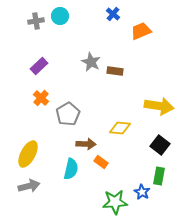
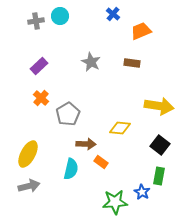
brown rectangle: moved 17 px right, 8 px up
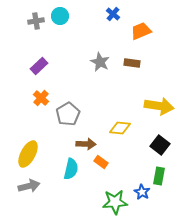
gray star: moved 9 px right
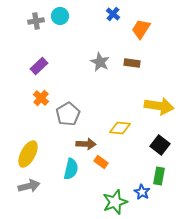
orange trapezoid: moved 2 px up; rotated 35 degrees counterclockwise
green star: rotated 15 degrees counterclockwise
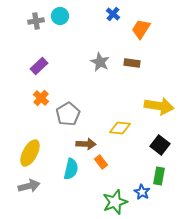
yellow ellipse: moved 2 px right, 1 px up
orange rectangle: rotated 16 degrees clockwise
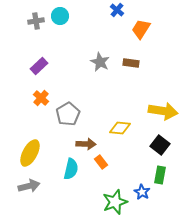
blue cross: moved 4 px right, 4 px up
brown rectangle: moved 1 px left
yellow arrow: moved 4 px right, 5 px down
green rectangle: moved 1 px right, 1 px up
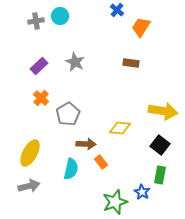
orange trapezoid: moved 2 px up
gray star: moved 25 px left
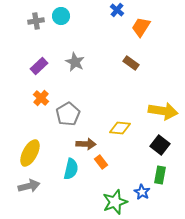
cyan circle: moved 1 px right
brown rectangle: rotated 28 degrees clockwise
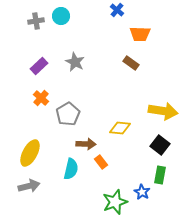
orange trapezoid: moved 1 px left, 7 px down; rotated 120 degrees counterclockwise
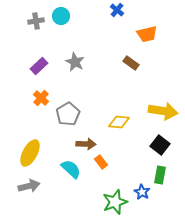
orange trapezoid: moved 7 px right; rotated 15 degrees counterclockwise
yellow diamond: moved 1 px left, 6 px up
cyan semicircle: rotated 60 degrees counterclockwise
